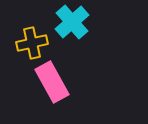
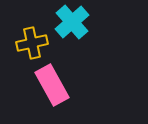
pink rectangle: moved 3 px down
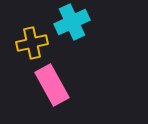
cyan cross: rotated 16 degrees clockwise
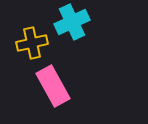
pink rectangle: moved 1 px right, 1 px down
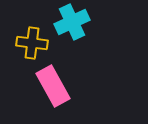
yellow cross: rotated 20 degrees clockwise
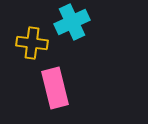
pink rectangle: moved 2 px right, 2 px down; rotated 15 degrees clockwise
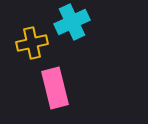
yellow cross: rotated 20 degrees counterclockwise
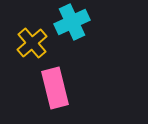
yellow cross: rotated 28 degrees counterclockwise
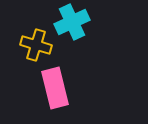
yellow cross: moved 4 px right, 2 px down; rotated 32 degrees counterclockwise
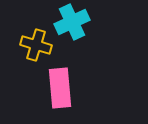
pink rectangle: moved 5 px right; rotated 9 degrees clockwise
